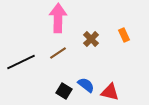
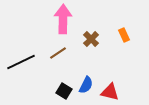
pink arrow: moved 5 px right, 1 px down
blue semicircle: rotated 78 degrees clockwise
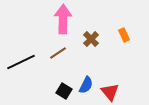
red triangle: rotated 36 degrees clockwise
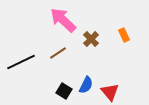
pink arrow: moved 1 px down; rotated 48 degrees counterclockwise
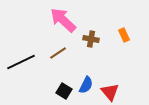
brown cross: rotated 35 degrees counterclockwise
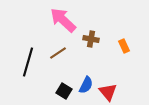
orange rectangle: moved 11 px down
black line: moved 7 px right; rotated 48 degrees counterclockwise
red triangle: moved 2 px left
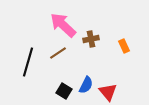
pink arrow: moved 5 px down
brown cross: rotated 21 degrees counterclockwise
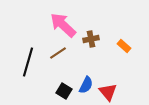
orange rectangle: rotated 24 degrees counterclockwise
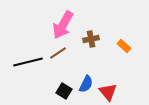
pink arrow: rotated 104 degrees counterclockwise
black line: rotated 60 degrees clockwise
blue semicircle: moved 1 px up
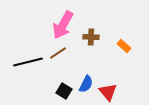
brown cross: moved 2 px up; rotated 14 degrees clockwise
